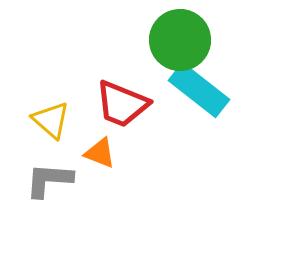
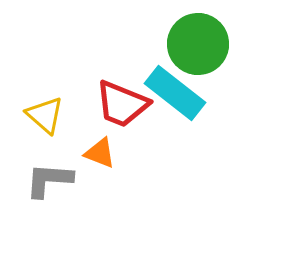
green circle: moved 18 px right, 4 px down
cyan rectangle: moved 24 px left, 3 px down
yellow triangle: moved 6 px left, 5 px up
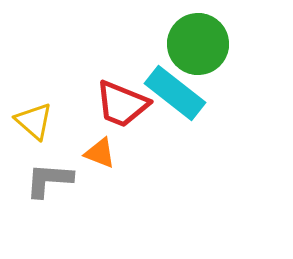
yellow triangle: moved 11 px left, 6 px down
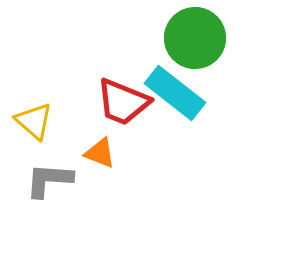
green circle: moved 3 px left, 6 px up
red trapezoid: moved 1 px right, 2 px up
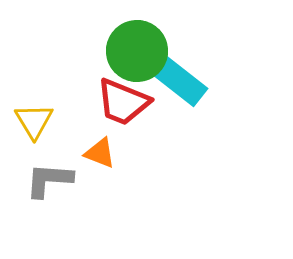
green circle: moved 58 px left, 13 px down
cyan rectangle: moved 2 px right, 14 px up
yellow triangle: rotated 18 degrees clockwise
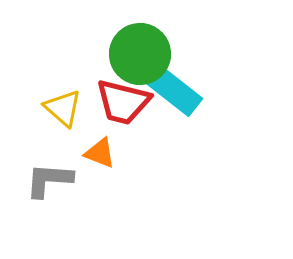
green circle: moved 3 px right, 3 px down
cyan rectangle: moved 5 px left, 10 px down
red trapezoid: rotated 8 degrees counterclockwise
yellow triangle: moved 29 px right, 13 px up; rotated 18 degrees counterclockwise
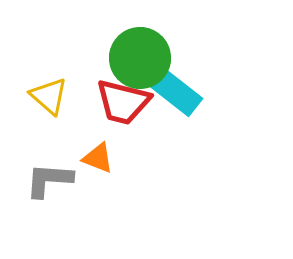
green circle: moved 4 px down
yellow triangle: moved 14 px left, 12 px up
orange triangle: moved 2 px left, 5 px down
